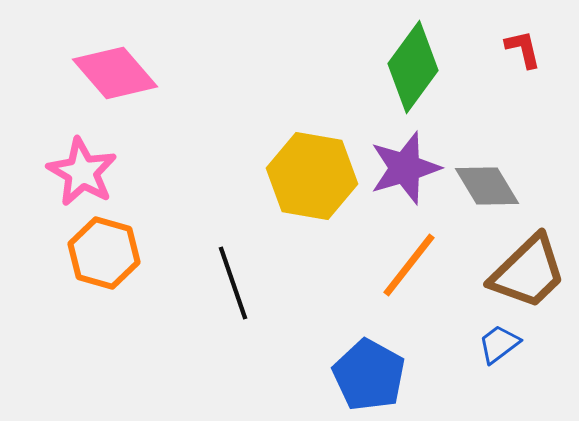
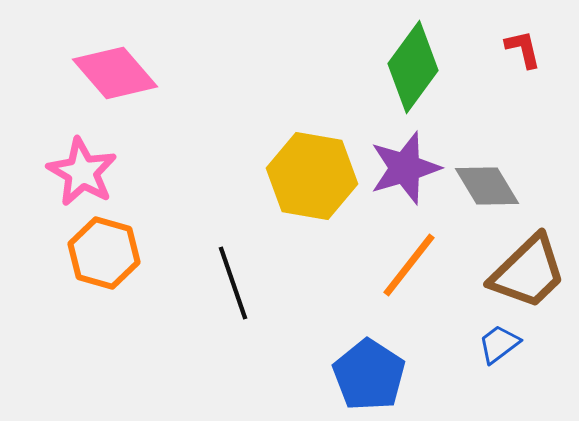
blue pentagon: rotated 4 degrees clockwise
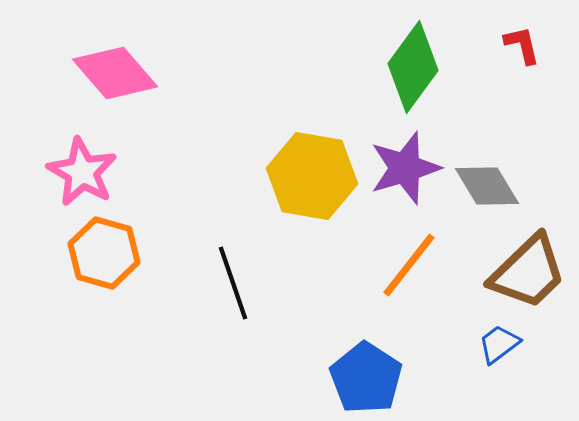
red L-shape: moved 1 px left, 4 px up
blue pentagon: moved 3 px left, 3 px down
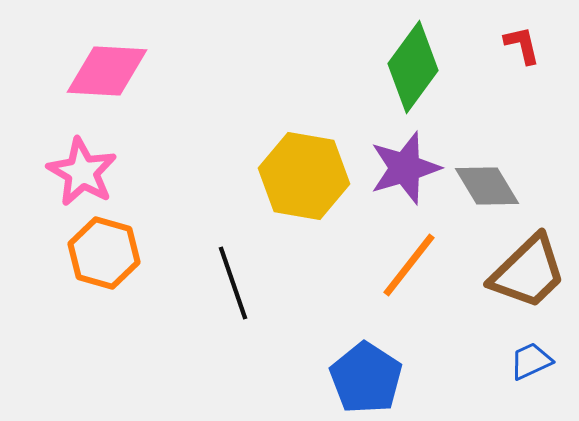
pink diamond: moved 8 px left, 2 px up; rotated 46 degrees counterclockwise
yellow hexagon: moved 8 px left
blue trapezoid: moved 32 px right, 17 px down; rotated 12 degrees clockwise
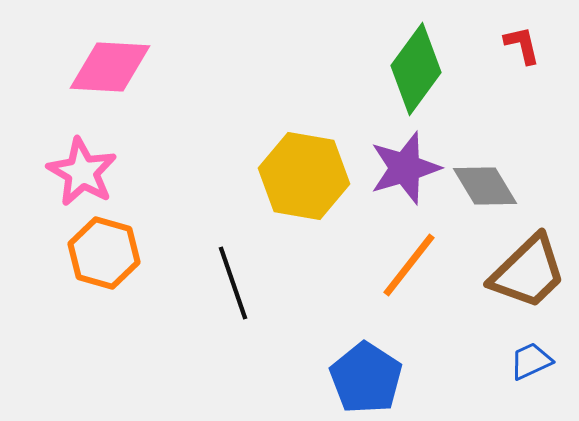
green diamond: moved 3 px right, 2 px down
pink diamond: moved 3 px right, 4 px up
gray diamond: moved 2 px left
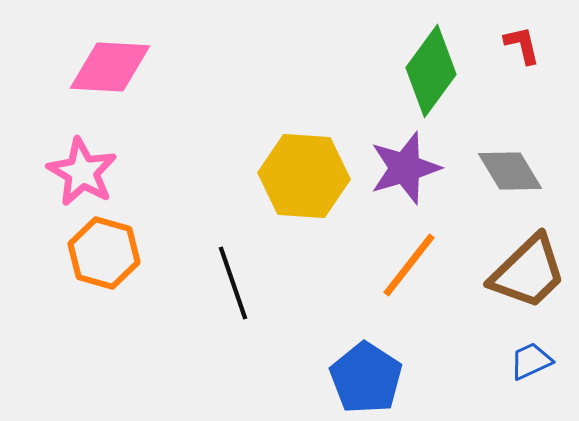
green diamond: moved 15 px right, 2 px down
yellow hexagon: rotated 6 degrees counterclockwise
gray diamond: moved 25 px right, 15 px up
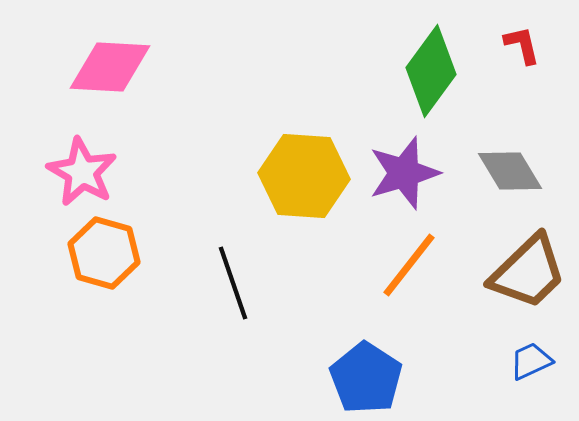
purple star: moved 1 px left, 5 px down
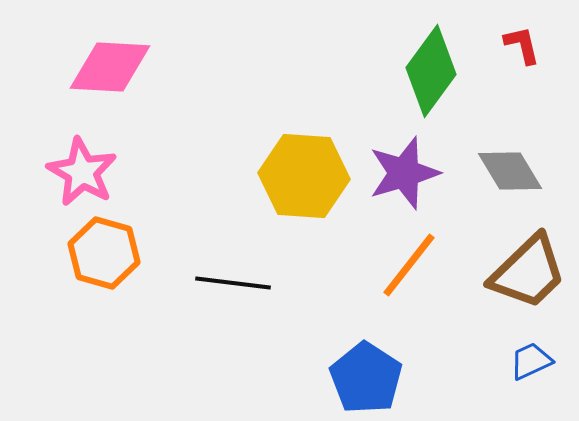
black line: rotated 64 degrees counterclockwise
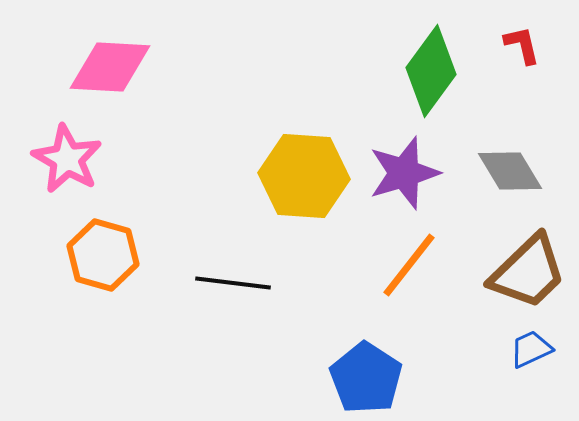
pink star: moved 15 px left, 13 px up
orange hexagon: moved 1 px left, 2 px down
blue trapezoid: moved 12 px up
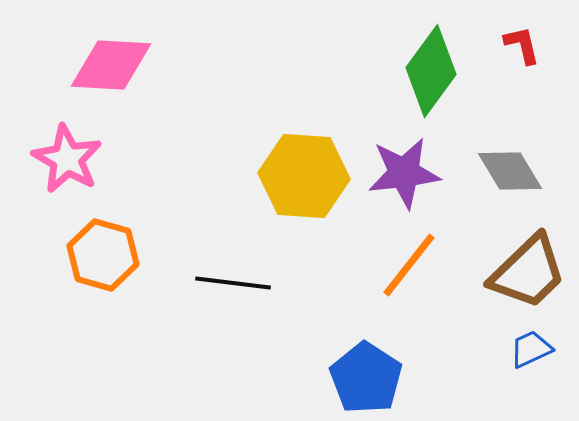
pink diamond: moved 1 px right, 2 px up
purple star: rotated 10 degrees clockwise
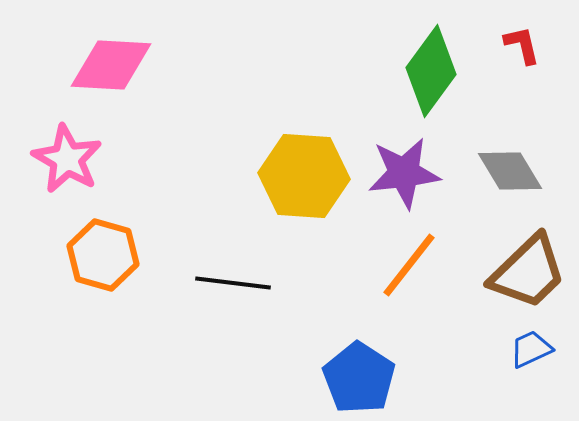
blue pentagon: moved 7 px left
